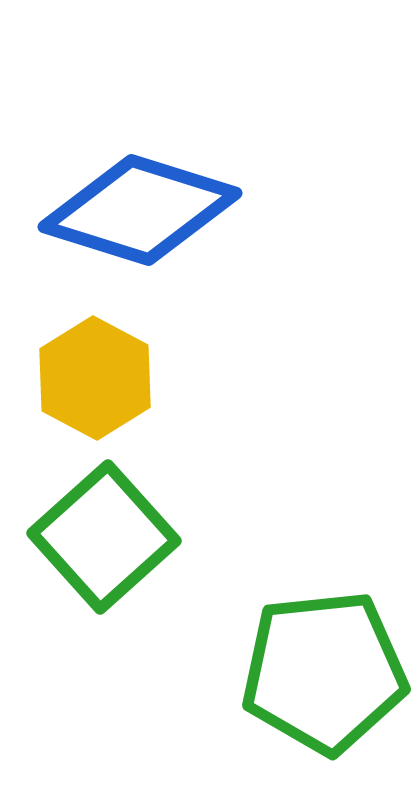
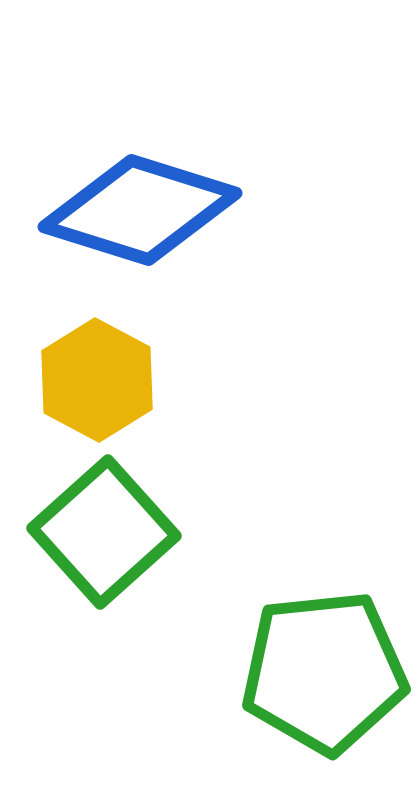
yellow hexagon: moved 2 px right, 2 px down
green square: moved 5 px up
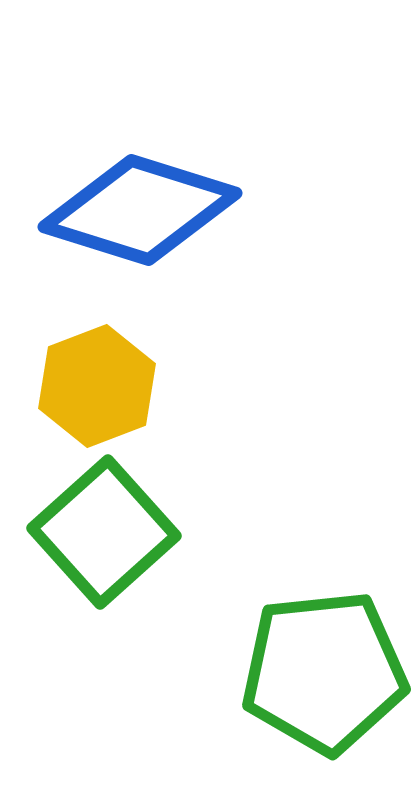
yellow hexagon: moved 6 px down; rotated 11 degrees clockwise
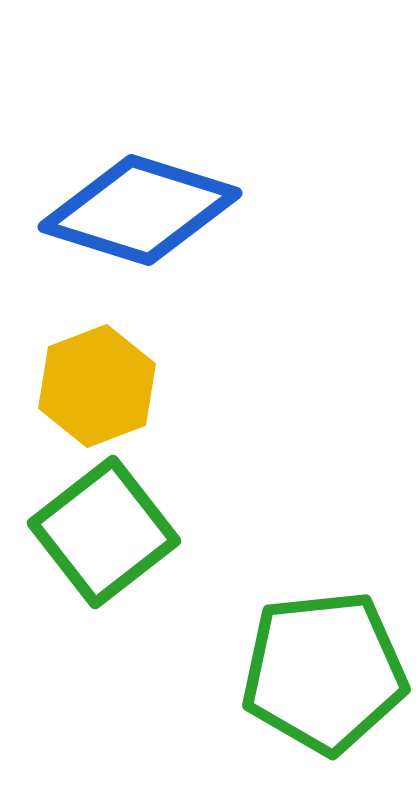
green square: rotated 4 degrees clockwise
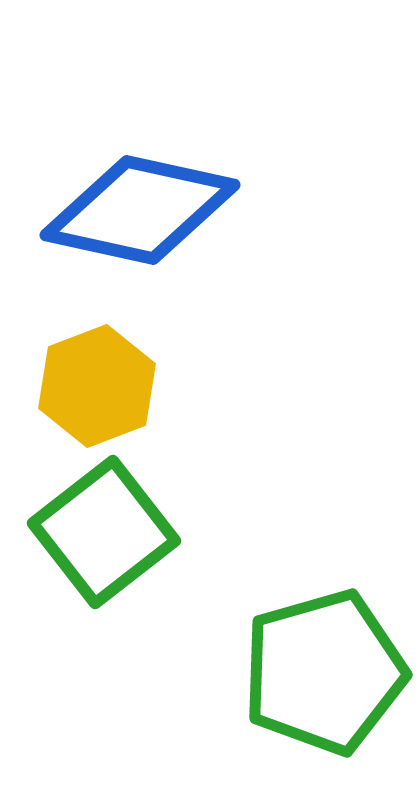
blue diamond: rotated 5 degrees counterclockwise
green pentagon: rotated 10 degrees counterclockwise
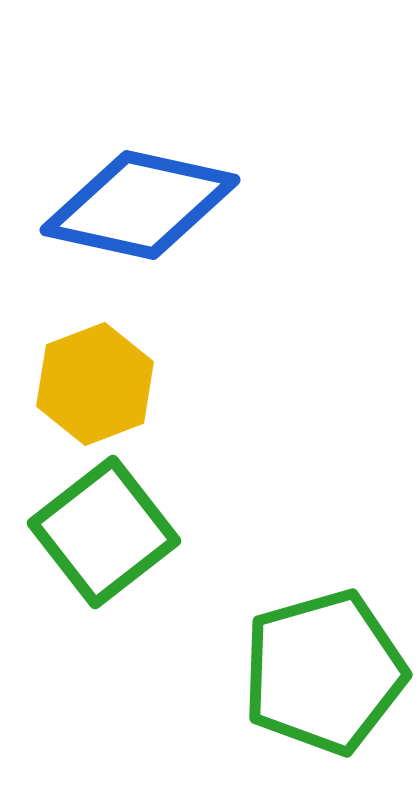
blue diamond: moved 5 px up
yellow hexagon: moved 2 px left, 2 px up
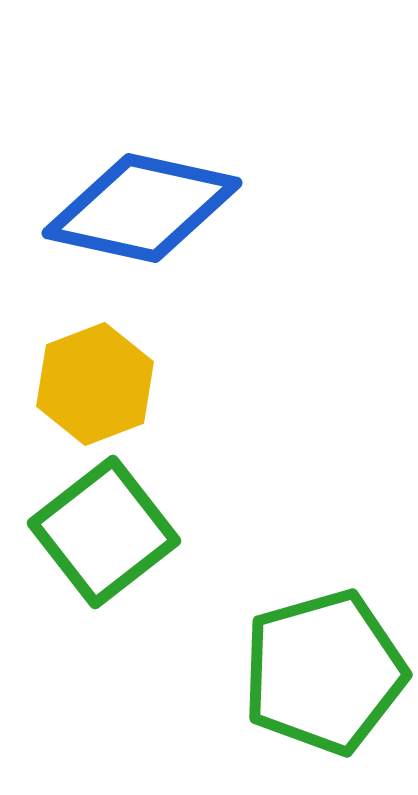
blue diamond: moved 2 px right, 3 px down
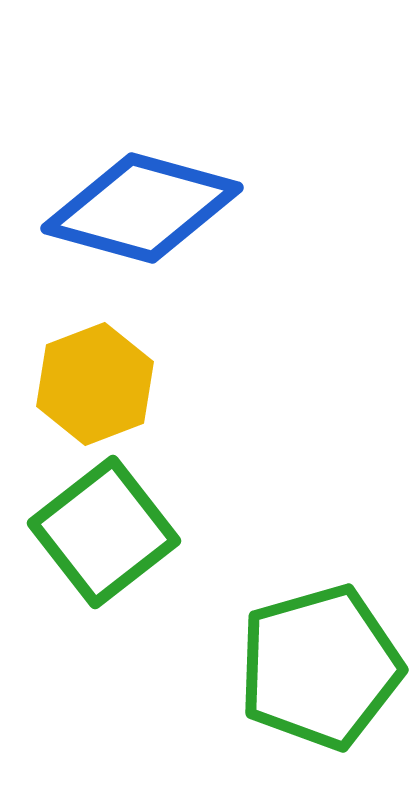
blue diamond: rotated 3 degrees clockwise
green pentagon: moved 4 px left, 5 px up
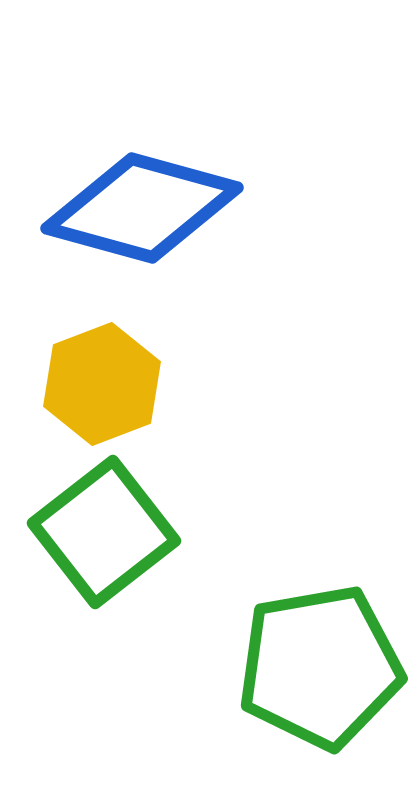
yellow hexagon: moved 7 px right
green pentagon: rotated 6 degrees clockwise
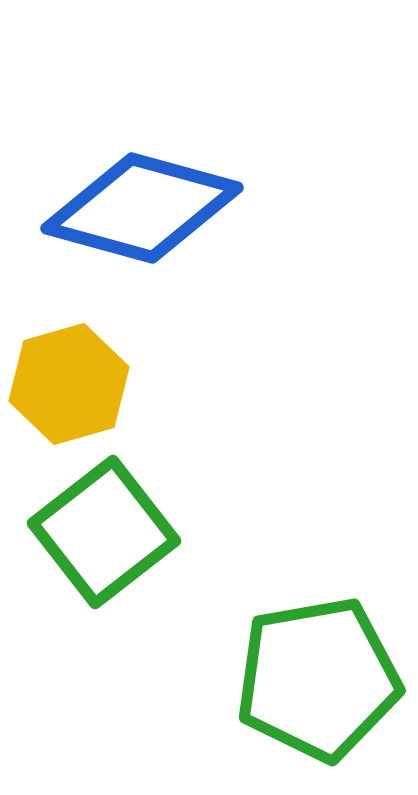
yellow hexagon: moved 33 px left; rotated 5 degrees clockwise
green pentagon: moved 2 px left, 12 px down
